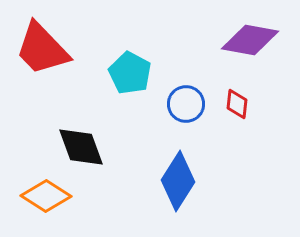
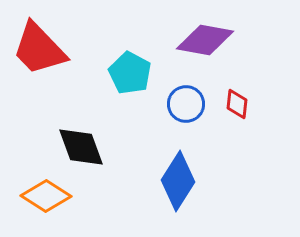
purple diamond: moved 45 px left
red trapezoid: moved 3 px left
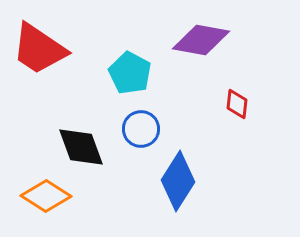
purple diamond: moved 4 px left
red trapezoid: rotated 12 degrees counterclockwise
blue circle: moved 45 px left, 25 px down
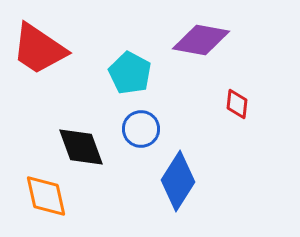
orange diamond: rotated 45 degrees clockwise
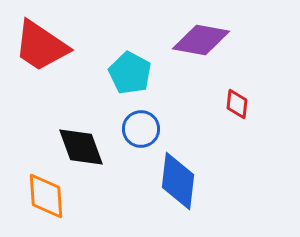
red trapezoid: moved 2 px right, 3 px up
blue diamond: rotated 26 degrees counterclockwise
orange diamond: rotated 9 degrees clockwise
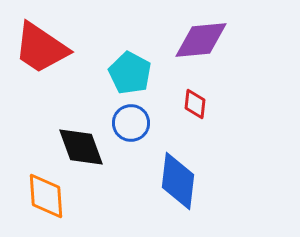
purple diamond: rotated 16 degrees counterclockwise
red trapezoid: moved 2 px down
red diamond: moved 42 px left
blue circle: moved 10 px left, 6 px up
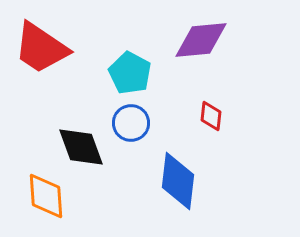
red diamond: moved 16 px right, 12 px down
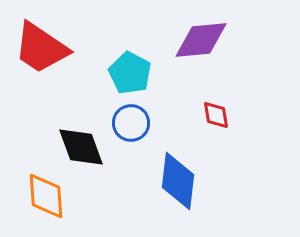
red diamond: moved 5 px right, 1 px up; rotated 16 degrees counterclockwise
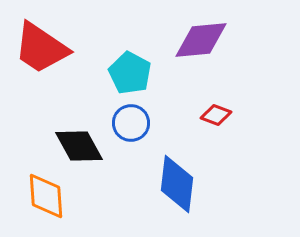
red diamond: rotated 60 degrees counterclockwise
black diamond: moved 2 px left, 1 px up; rotated 9 degrees counterclockwise
blue diamond: moved 1 px left, 3 px down
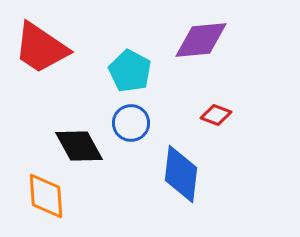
cyan pentagon: moved 2 px up
blue diamond: moved 4 px right, 10 px up
